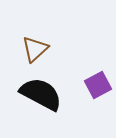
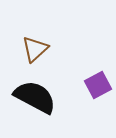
black semicircle: moved 6 px left, 3 px down
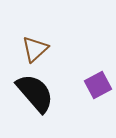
black semicircle: moved 4 px up; rotated 21 degrees clockwise
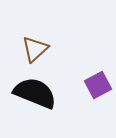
black semicircle: rotated 27 degrees counterclockwise
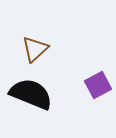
black semicircle: moved 4 px left, 1 px down
